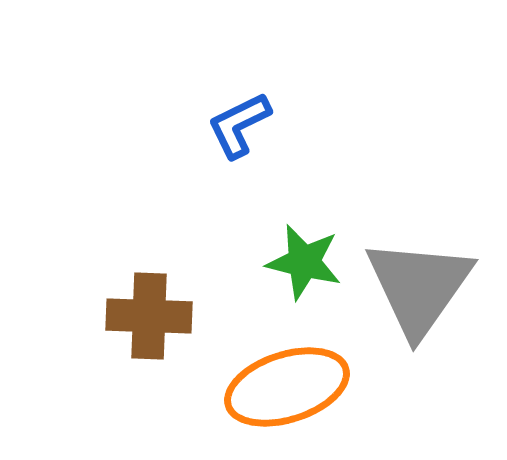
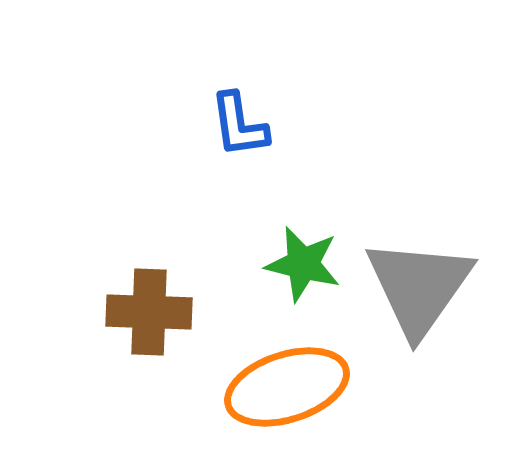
blue L-shape: rotated 72 degrees counterclockwise
green star: moved 1 px left, 2 px down
brown cross: moved 4 px up
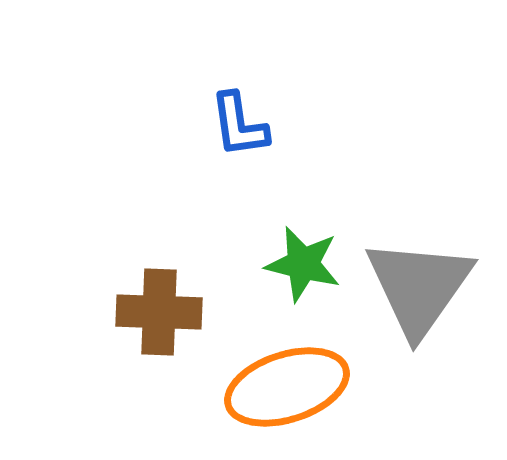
brown cross: moved 10 px right
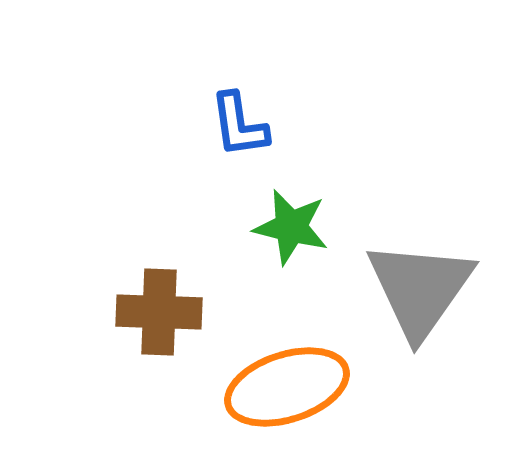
green star: moved 12 px left, 37 px up
gray triangle: moved 1 px right, 2 px down
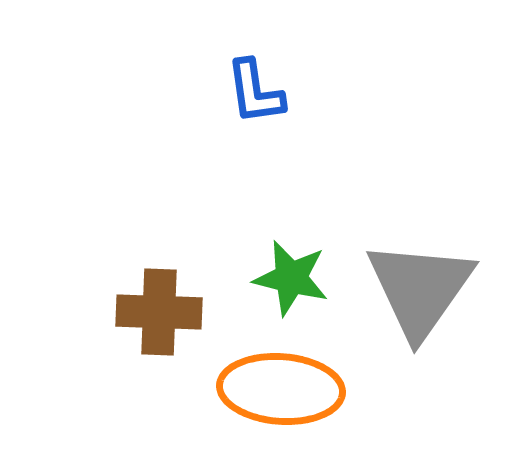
blue L-shape: moved 16 px right, 33 px up
green star: moved 51 px down
orange ellipse: moved 6 px left, 2 px down; rotated 22 degrees clockwise
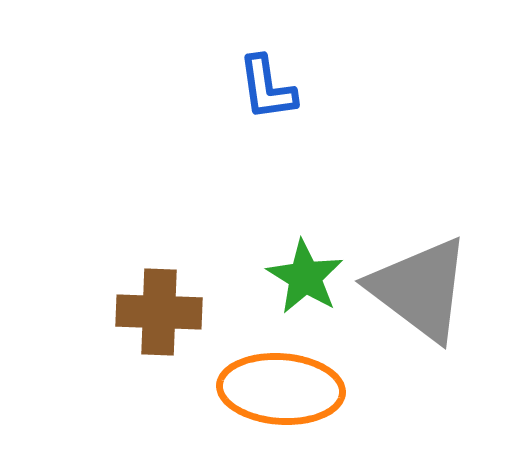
blue L-shape: moved 12 px right, 4 px up
green star: moved 14 px right, 1 px up; rotated 18 degrees clockwise
gray triangle: rotated 28 degrees counterclockwise
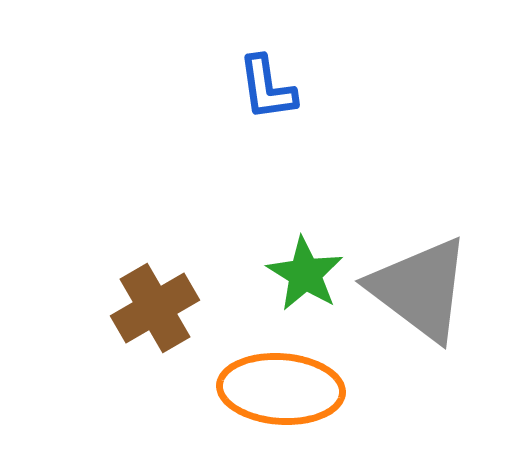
green star: moved 3 px up
brown cross: moved 4 px left, 4 px up; rotated 32 degrees counterclockwise
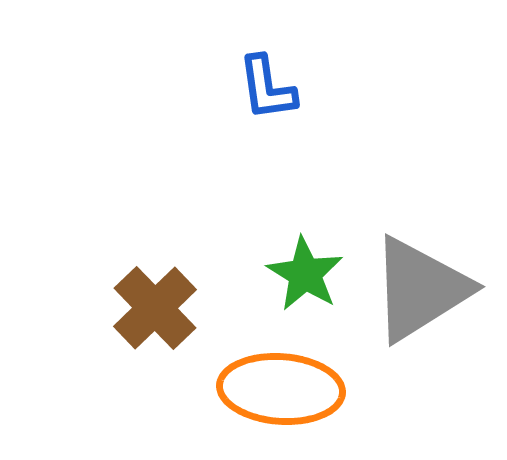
gray triangle: rotated 51 degrees clockwise
brown cross: rotated 14 degrees counterclockwise
